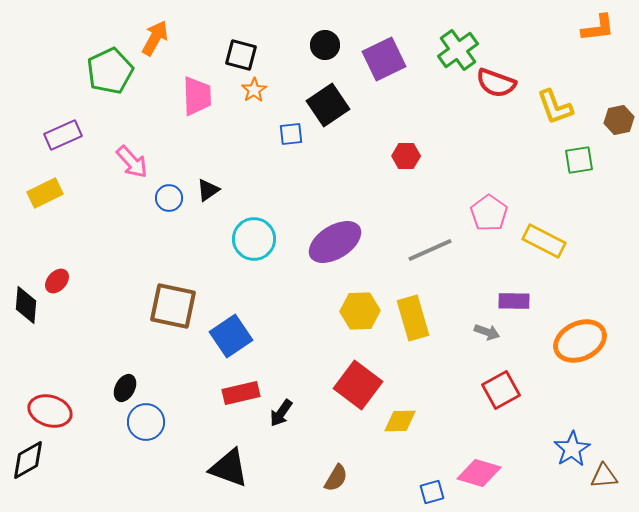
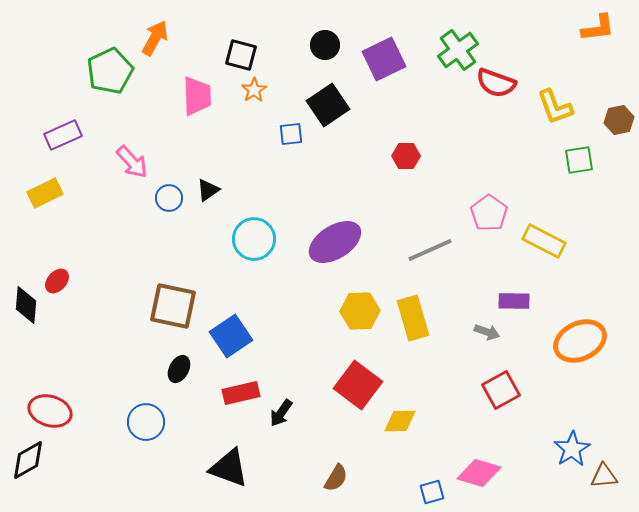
black ellipse at (125, 388): moved 54 px right, 19 px up
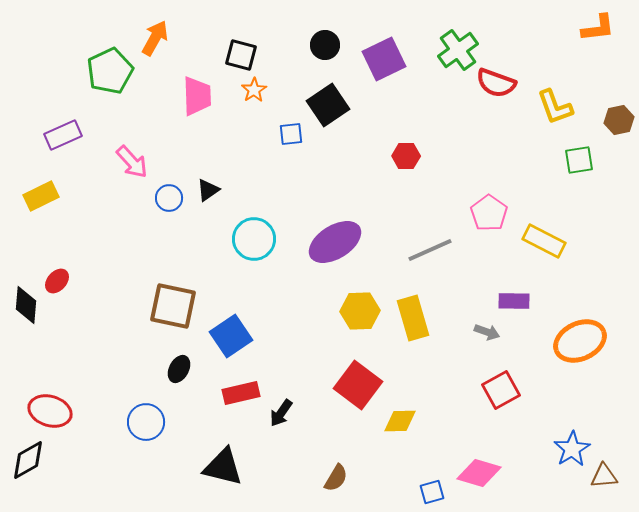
yellow rectangle at (45, 193): moved 4 px left, 3 px down
black triangle at (229, 468): moved 6 px left, 1 px up; rotated 6 degrees counterclockwise
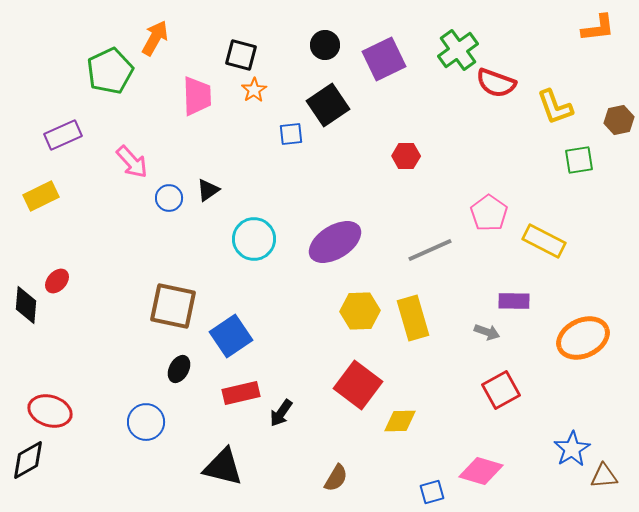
orange ellipse at (580, 341): moved 3 px right, 3 px up
pink diamond at (479, 473): moved 2 px right, 2 px up
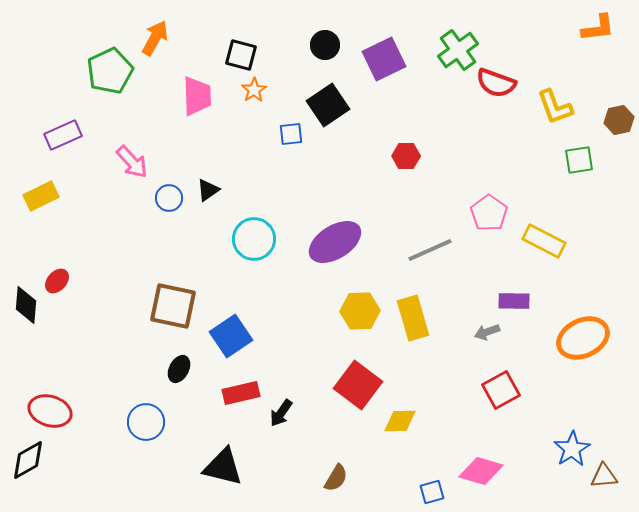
gray arrow at (487, 332): rotated 140 degrees clockwise
